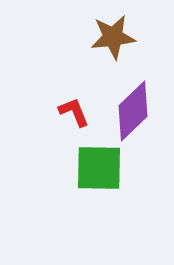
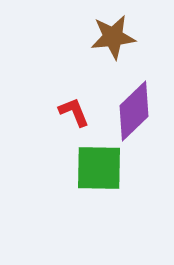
purple diamond: moved 1 px right
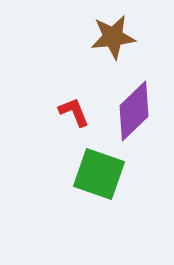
green square: moved 6 px down; rotated 18 degrees clockwise
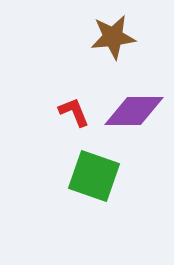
purple diamond: rotated 44 degrees clockwise
green square: moved 5 px left, 2 px down
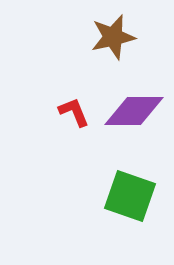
brown star: rotated 6 degrees counterclockwise
green square: moved 36 px right, 20 px down
